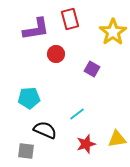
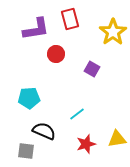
black semicircle: moved 1 px left, 1 px down
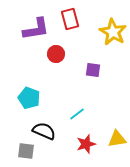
yellow star: rotated 8 degrees counterclockwise
purple square: moved 1 px right, 1 px down; rotated 21 degrees counterclockwise
cyan pentagon: rotated 25 degrees clockwise
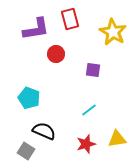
cyan line: moved 12 px right, 4 px up
gray square: rotated 24 degrees clockwise
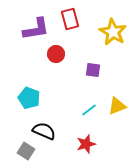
yellow triangle: moved 33 px up; rotated 12 degrees counterclockwise
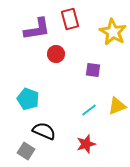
purple L-shape: moved 1 px right
cyan pentagon: moved 1 px left, 1 px down
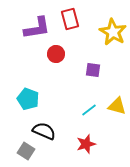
purple L-shape: moved 1 px up
yellow triangle: rotated 36 degrees clockwise
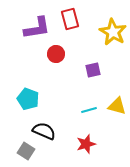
purple square: rotated 21 degrees counterclockwise
cyan line: rotated 21 degrees clockwise
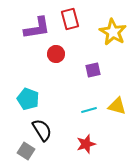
black semicircle: moved 2 px left, 1 px up; rotated 35 degrees clockwise
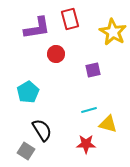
cyan pentagon: moved 7 px up; rotated 20 degrees clockwise
yellow triangle: moved 9 px left, 18 px down
red star: rotated 18 degrees clockwise
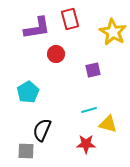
black semicircle: rotated 125 degrees counterclockwise
gray square: rotated 30 degrees counterclockwise
